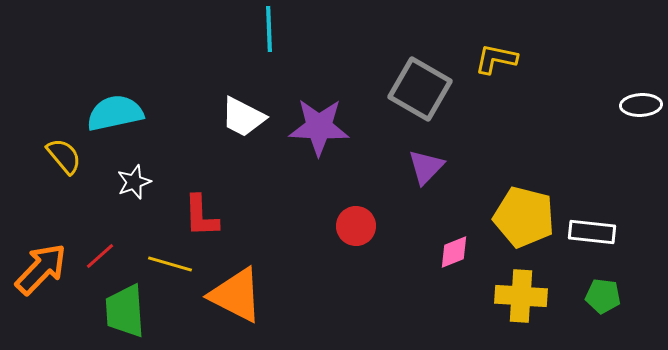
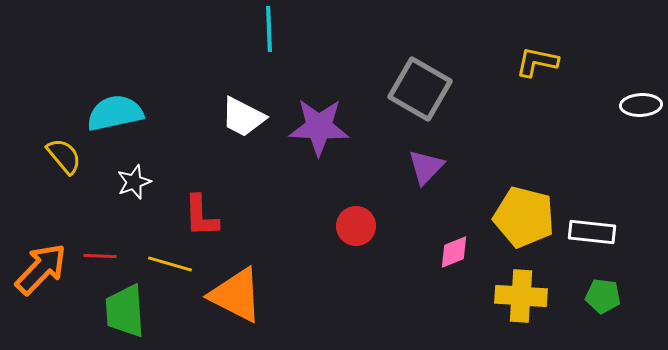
yellow L-shape: moved 41 px right, 3 px down
red line: rotated 44 degrees clockwise
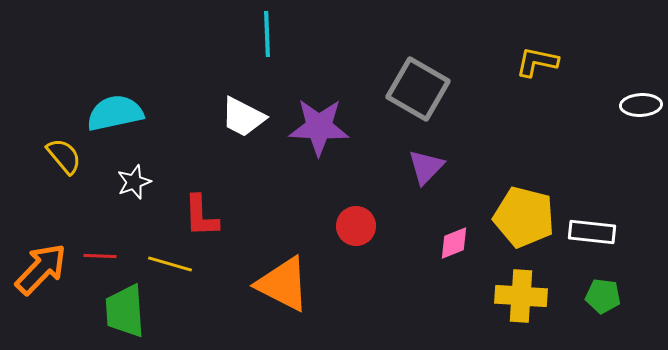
cyan line: moved 2 px left, 5 px down
gray square: moved 2 px left
pink diamond: moved 9 px up
orange triangle: moved 47 px right, 11 px up
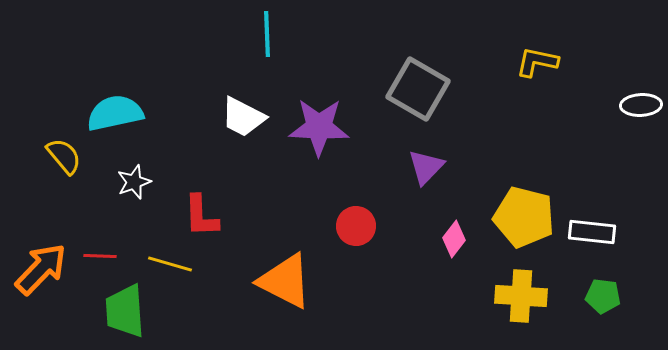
pink diamond: moved 4 px up; rotated 30 degrees counterclockwise
orange triangle: moved 2 px right, 3 px up
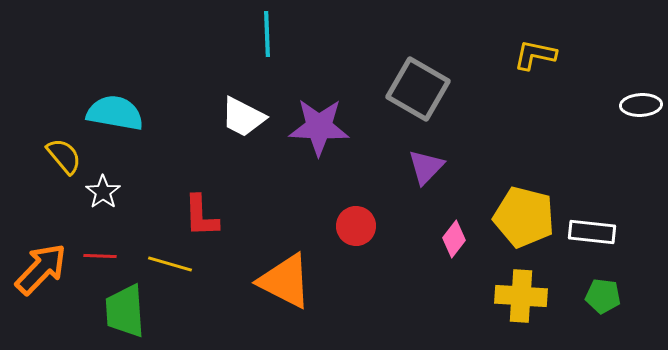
yellow L-shape: moved 2 px left, 7 px up
cyan semicircle: rotated 22 degrees clockwise
white star: moved 31 px left, 10 px down; rotated 16 degrees counterclockwise
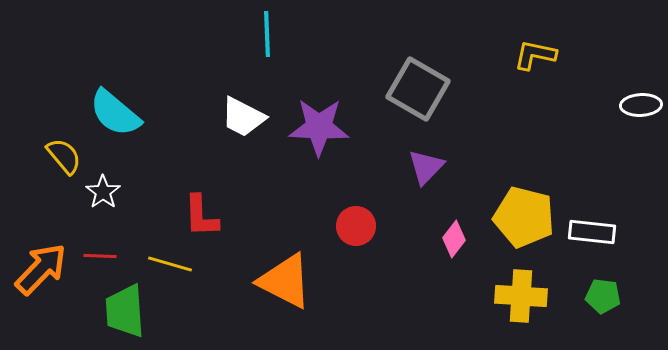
cyan semicircle: rotated 150 degrees counterclockwise
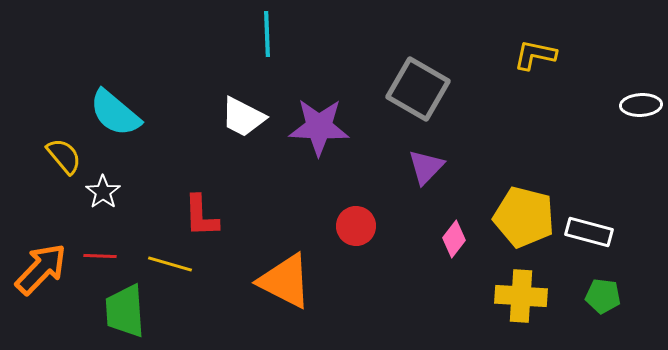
white rectangle: moved 3 px left; rotated 9 degrees clockwise
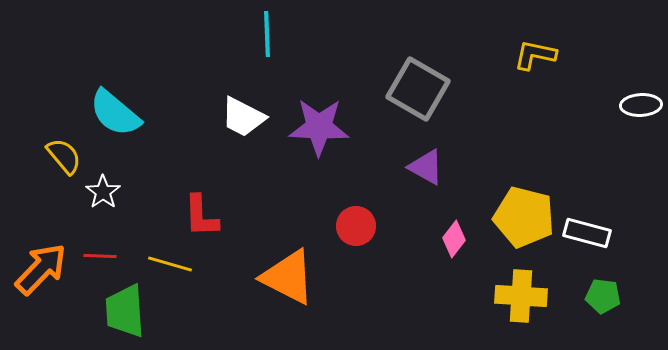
purple triangle: rotated 45 degrees counterclockwise
white rectangle: moved 2 px left, 1 px down
orange triangle: moved 3 px right, 4 px up
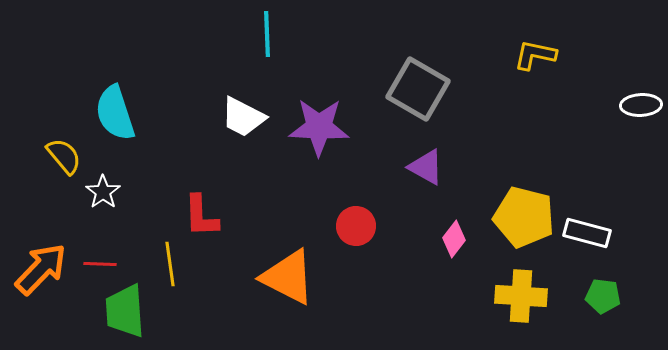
cyan semicircle: rotated 32 degrees clockwise
red line: moved 8 px down
yellow line: rotated 66 degrees clockwise
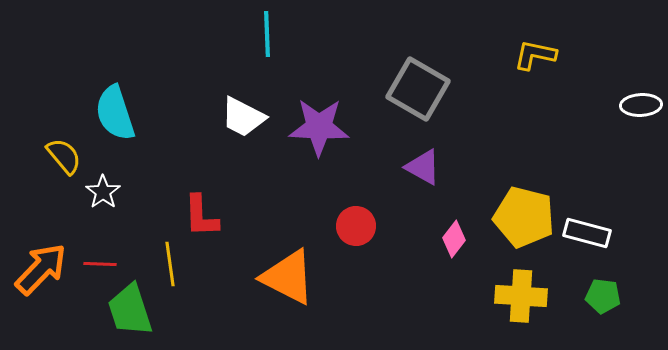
purple triangle: moved 3 px left
green trapezoid: moved 5 px right, 1 px up; rotated 14 degrees counterclockwise
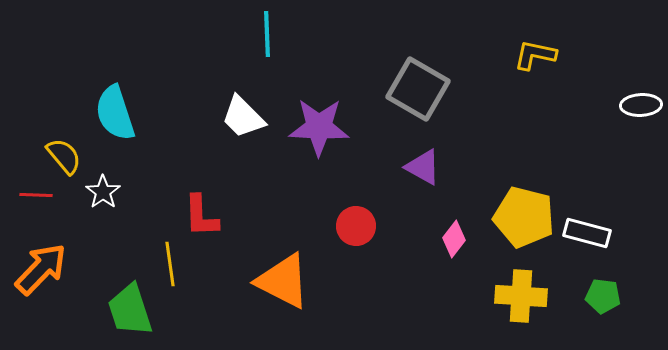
white trapezoid: rotated 18 degrees clockwise
red line: moved 64 px left, 69 px up
orange triangle: moved 5 px left, 4 px down
